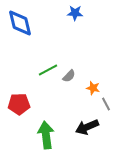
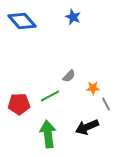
blue star: moved 2 px left, 4 px down; rotated 21 degrees clockwise
blue diamond: moved 2 px right, 2 px up; rotated 28 degrees counterclockwise
green line: moved 2 px right, 26 px down
orange star: rotated 16 degrees counterclockwise
green arrow: moved 2 px right, 1 px up
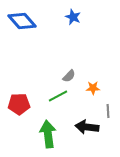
green line: moved 8 px right
gray line: moved 2 px right, 7 px down; rotated 24 degrees clockwise
black arrow: rotated 30 degrees clockwise
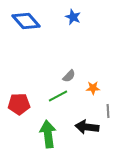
blue diamond: moved 4 px right
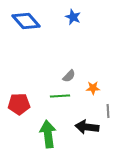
green line: moved 2 px right; rotated 24 degrees clockwise
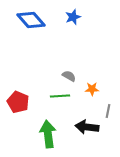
blue star: rotated 28 degrees clockwise
blue diamond: moved 5 px right, 1 px up
gray semicircle: rotated 104 degrees counterclockwise
orange star: moved 1 px left, 1 px down
red pentagon: moved 1 px left, 2 px up; rotated 25 degrees clockwise
gray line: rotated 16 degrees clockwise
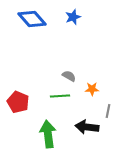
blue diamond: moved 1 px right, 1 px up
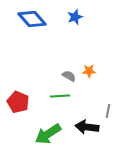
blue star: moved 2 px right
orange star: moved 3 px left, 18 px up
green arrow: rotated 116 degrees counterclockwise
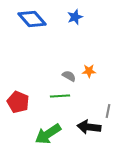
black arrow: moved 2 px right
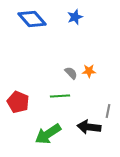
gray semicircle: moved 2 px right, 3 px up; rotated 16 degrees clockwise
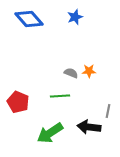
blue diamond: moved 3 px left
gray semicircle: rotated 24 degrees counterclockwise
green arrow: moved 2 px right, 1 px up
